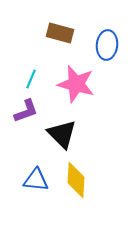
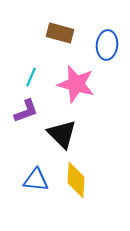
cyan line: moved 2 px up
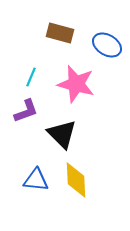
blue ellipse: rotated 64 degrees counterclockwise
yellow diamond: rotated 6 degrees counterclockwise
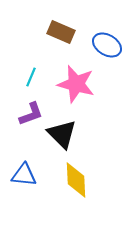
brown rectangle: moved 1 px right, 1 px up; rotated 8 degrees clockwise
purple L-shape: moved 5 px right, 3 px down
blue triangle: moved 12 px left, 5 px up
